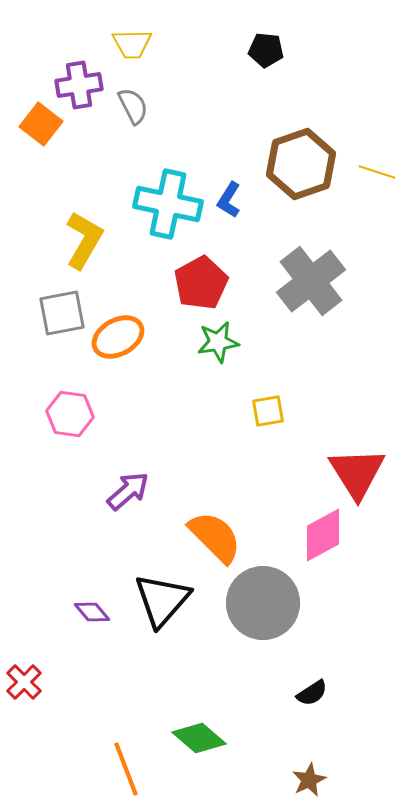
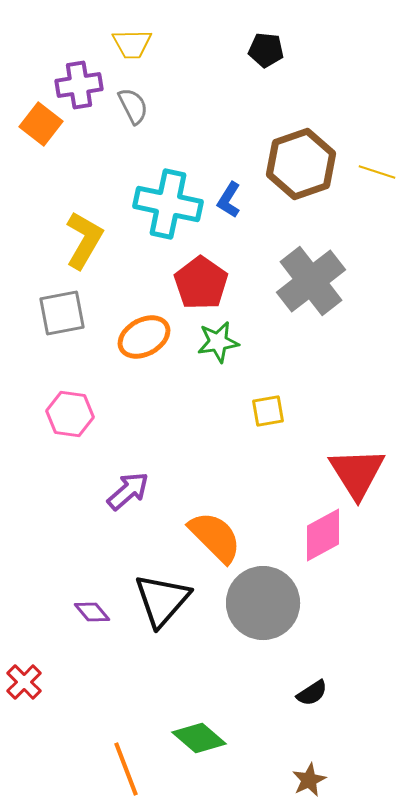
red pentagon: rotated 8 degrees counterclockwise
orange ellipse: moved 26 px right
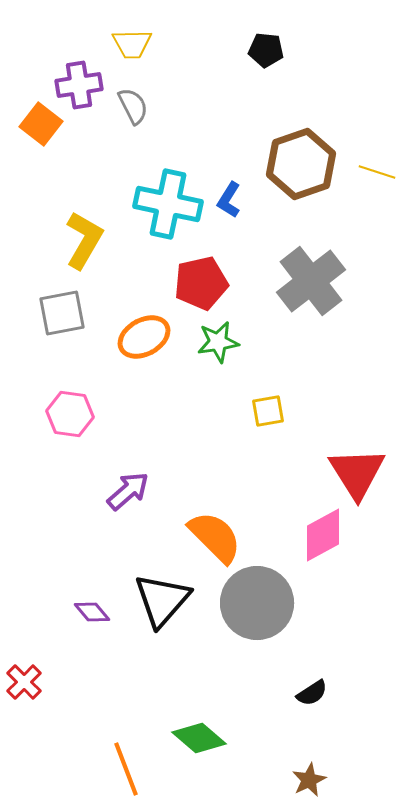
red pentagon: rotated 24 degrees clockwise
gray circle: moved 6 px left
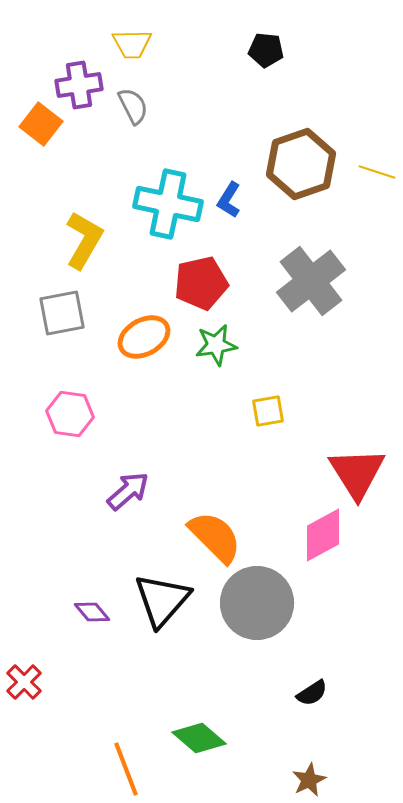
green star: moved 2 px left, 3 px down
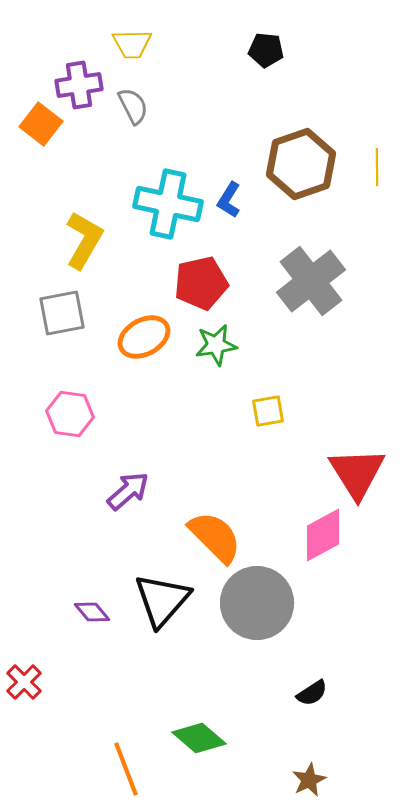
yellow line: moved 5 px up; rotated 72 degrees clockwise
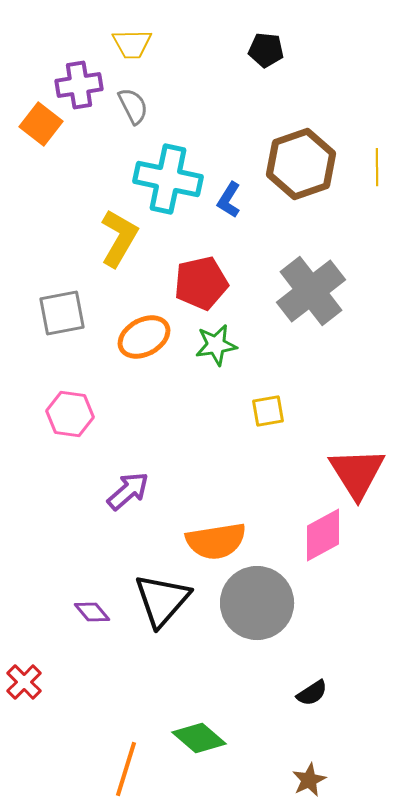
cyan cross: moved 25 px up
yellow L-shape: moved 35 px right, 2 px up
gray cross: moved 10 px down
orange semicircle: moved 1 px right, 4 px down; rotated 126 degrees clockwise
orange line: rotated 38 degrees clockwise
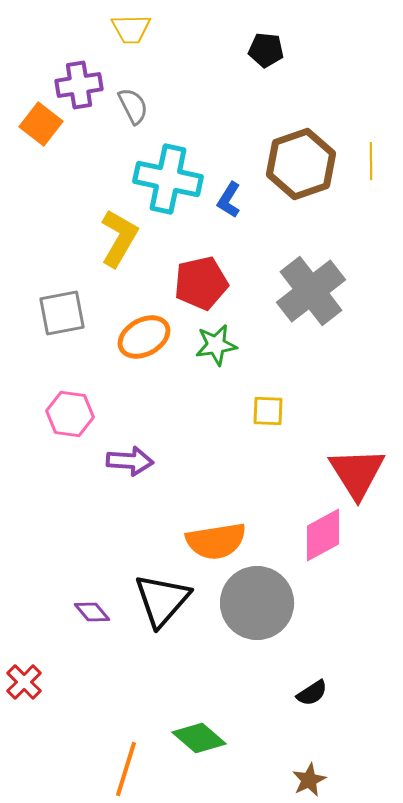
yellow trapezoid: moved 1 px left, 15 px up
yellow line: moved 6 px left, 6 px up
yellow square: rotated 12 degrees clockwise
purple arrow: moved 2 px right, 30 px up; rotated 45 degrees clockwise
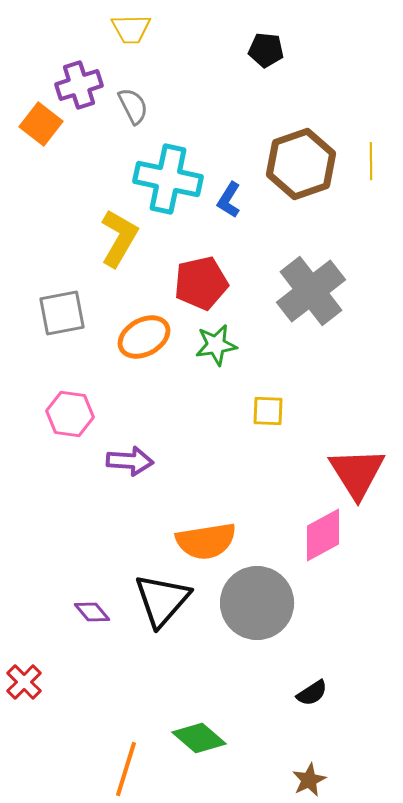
purple cross: rotated 9 degrees counterclockwise
orange semicircle: moved 10 px left
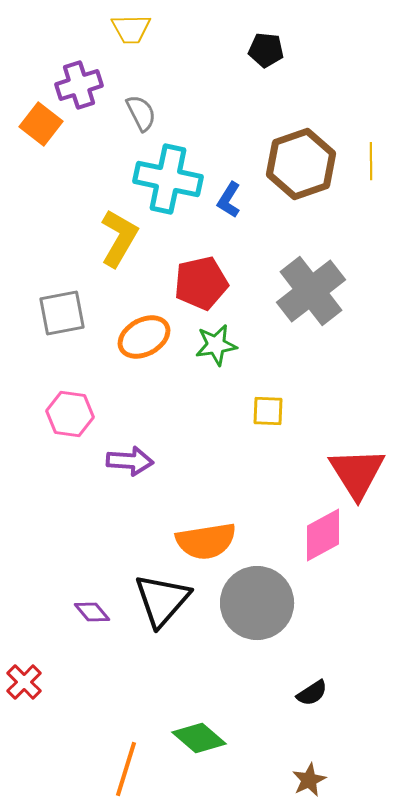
gray semicircle: moved 8 px right, 7 px down
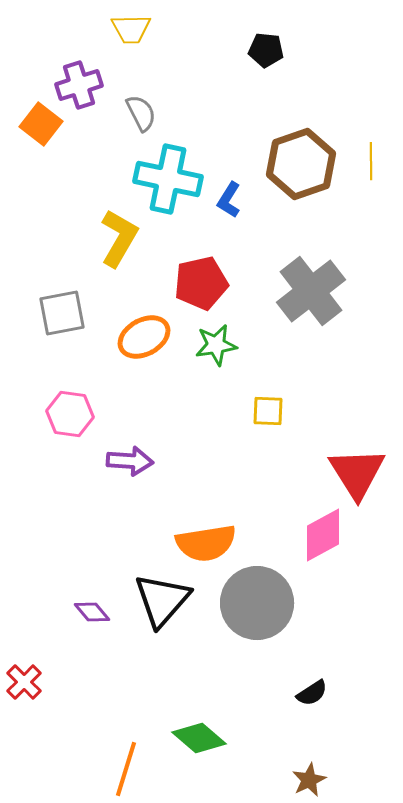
orange semicircle: moved 2 px down
